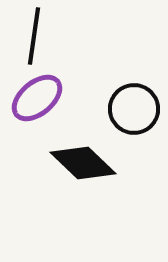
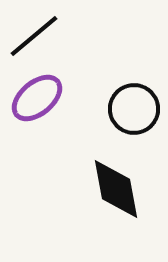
black line: rotated 42 degrees clockwise
black diamond: moved 33 px right, 26 px down; rotated 36 degrees clockwise
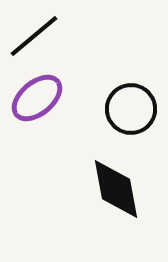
black circle: moved 3 px left
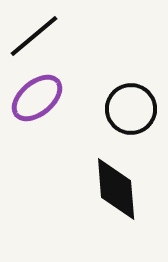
black diamond: rotated 6 degrees clockwise
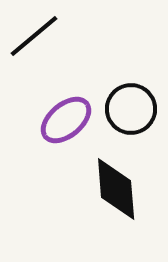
purple ellipse: moved 29 px right, 22 px down
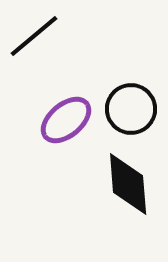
black diamond: moved 12 px right, 5 px up
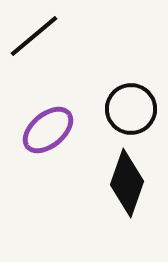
purple ellipse: moved 18 px left, 10 px down
black diamond: moved 1 px left, 1 px up; rotated 24 degrees clockwise
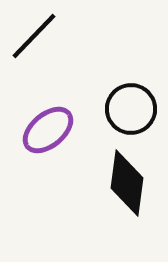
black line: rotated 6 degrees counterclockwise
black diamond: rotated 12 degrees counterclockwise
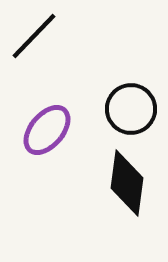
purple ellipse: moved 1 px left; rotated 10 degrees counterclockwise
